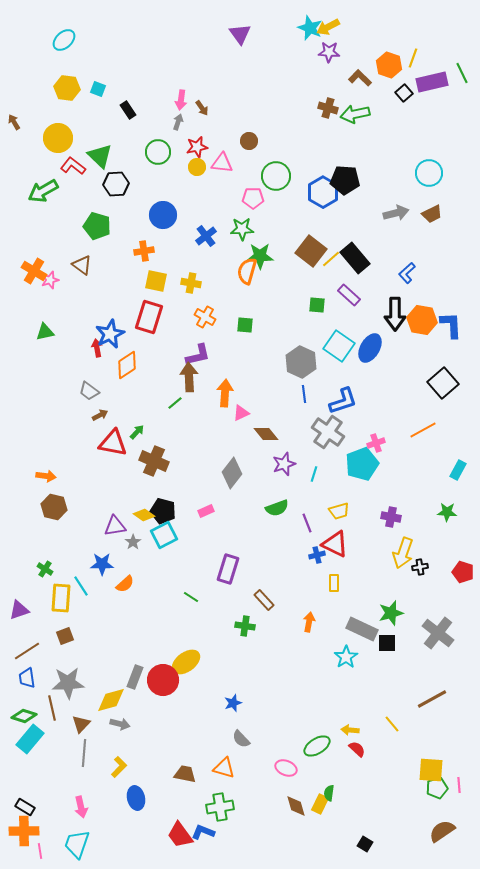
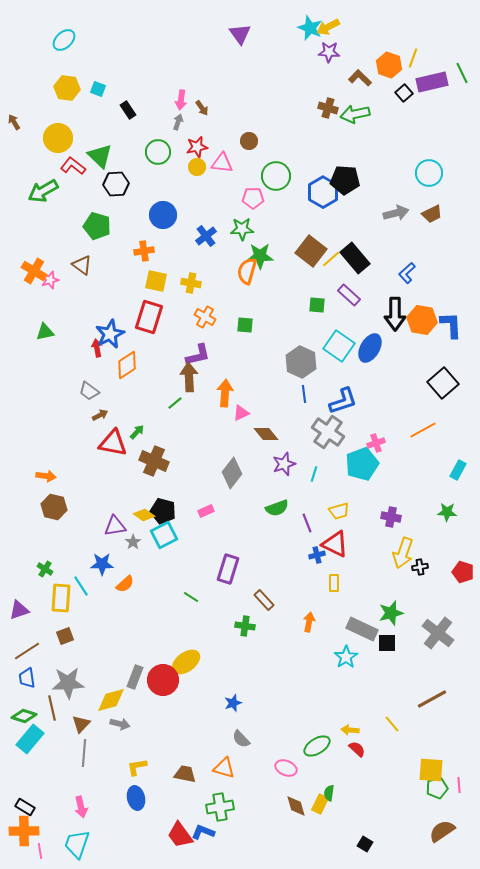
yellow L-shape at (119, 767): moved 18 px right; rotated 145 degrees counterclockwise
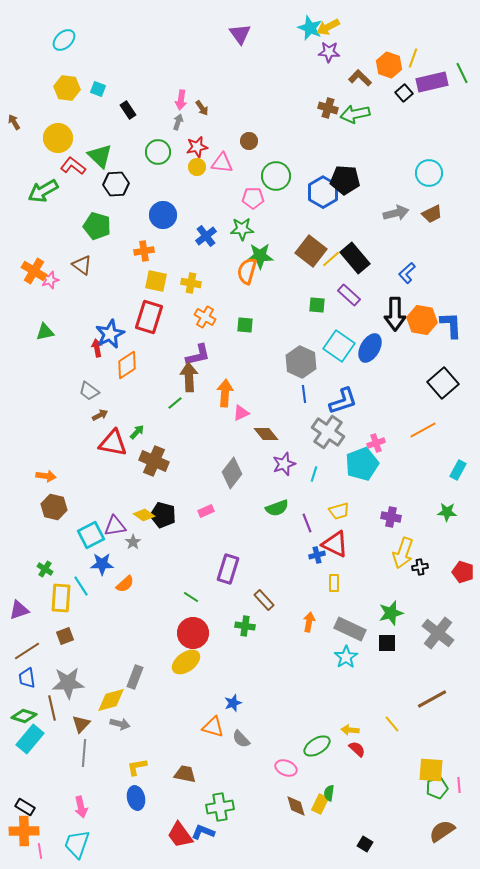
black pentagon at (163, 511): moved 4 px down
cyan square at (164, 535): moved 73 px left
gray rectangle at (362, 629): moved 12 px left
red circle at (163, 680): moved 30 px right, 47 px up
orange triangle at (224, 768): moved 11 px left, 41 px up
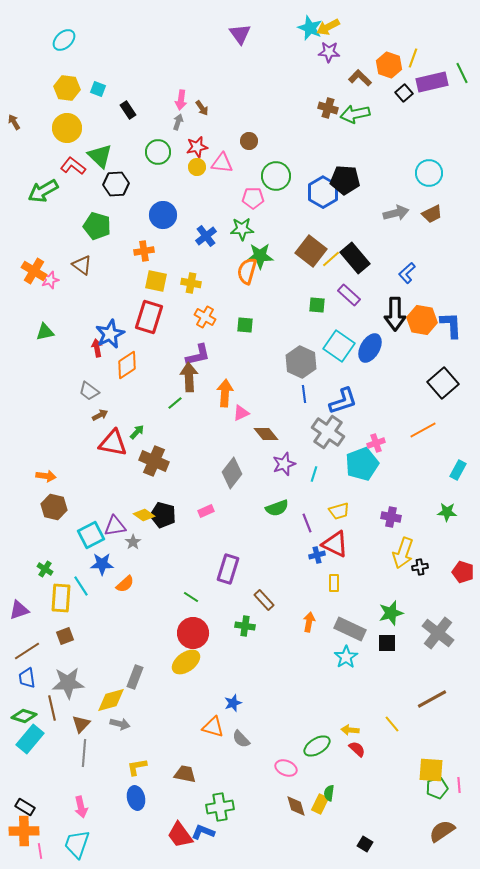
yellow circle at (58, 138): moved 9 px right, 10 px up
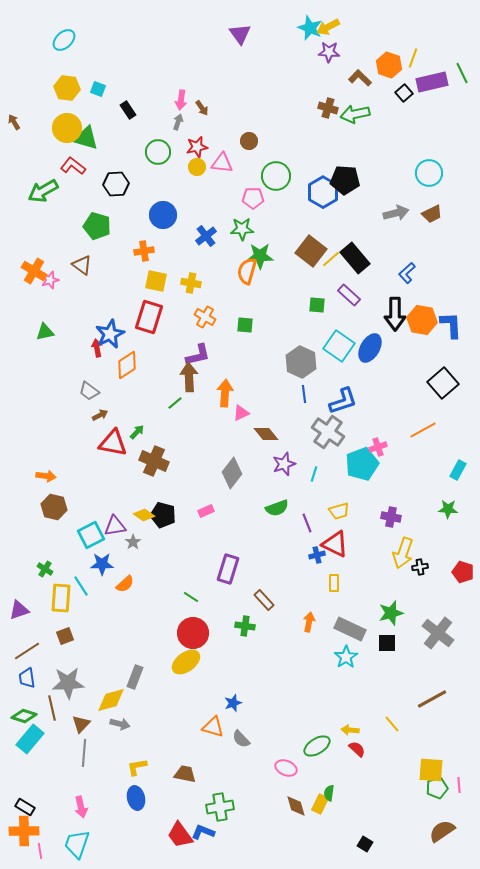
green triangle at (100, 156): moved 14 px left, 18 px up; rotated 28 degrees counterclockwise
pink cross at (376, 443): moved 2 px right, 4 px down
green star at (447, 512): moved 1 px right, 3 px up
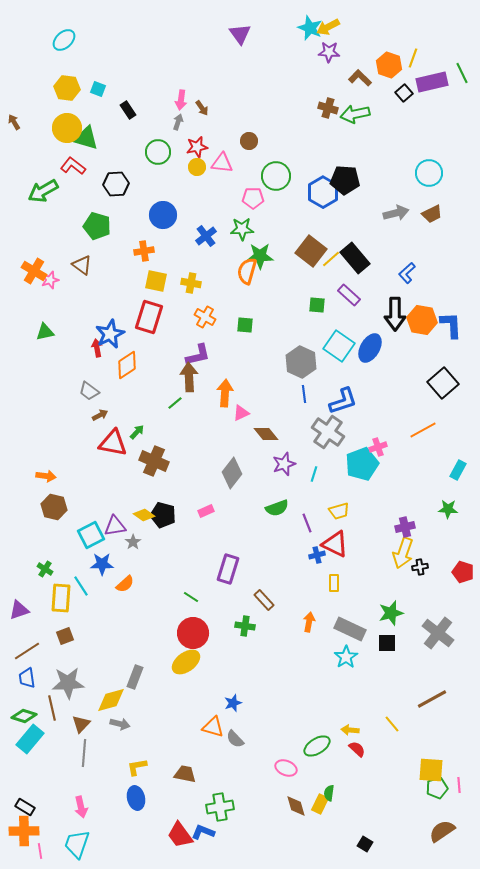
purple cross at (391, 517): moved 14 px right, 10 px down; rotated 24 degrees counterclockwise
gray semicircle at (241, 739): moved 6 px left
